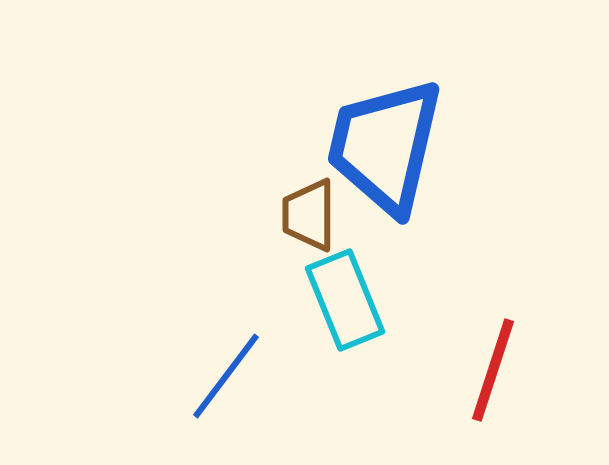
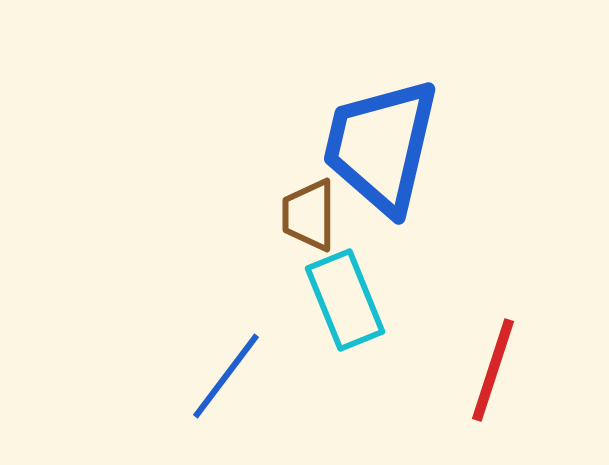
blue trapezoid: moved 4 px left
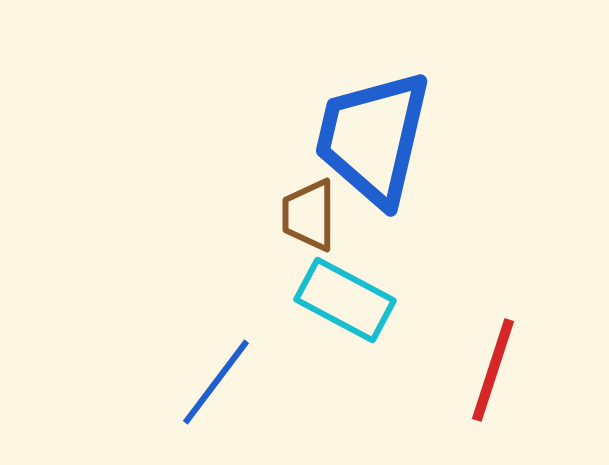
blue trapezoid: moved 8 px left, 8 px up
cyan rectangle: rotated 40 degrees counterclockwise
blue line: moved 10 px left, 6 px down
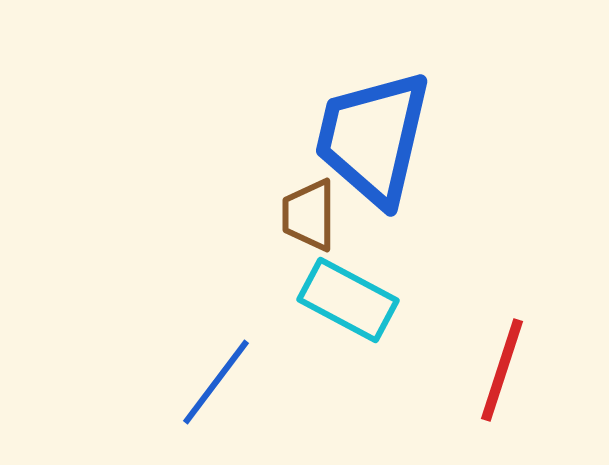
cyan rectangle: moved 3 px right
red line: moved 9 px right
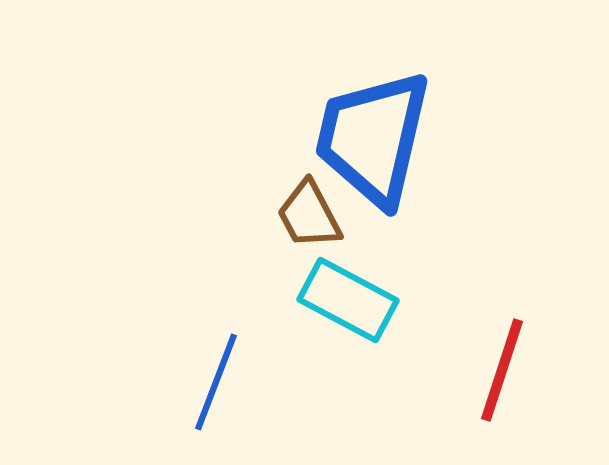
brown trapezoid: rotated 28 degrees counterclockwise
blue line: rotated 16 degrees counterclockwise
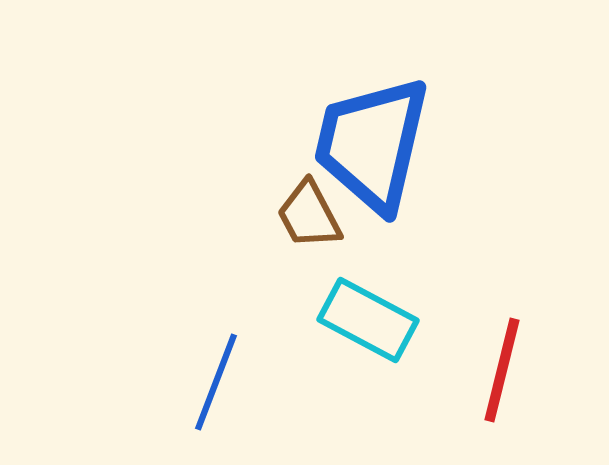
blue trapezoid: moved 1 px left, 6 px down
cyan rectangle: moved 20 px right, 20 px down
red line: rotated 4 degrees counterclockwise
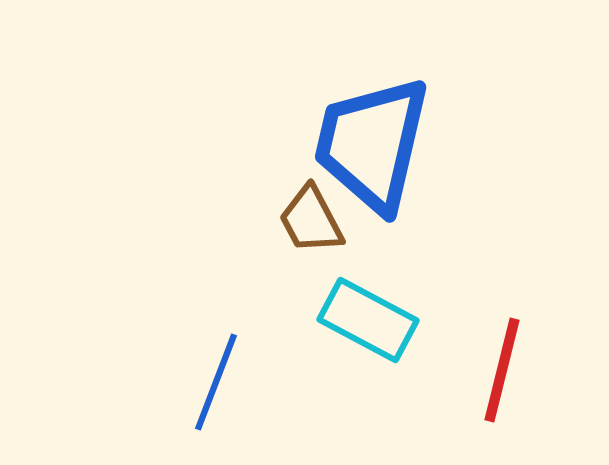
brown trapezoid: moved 2 px right, 5 px down
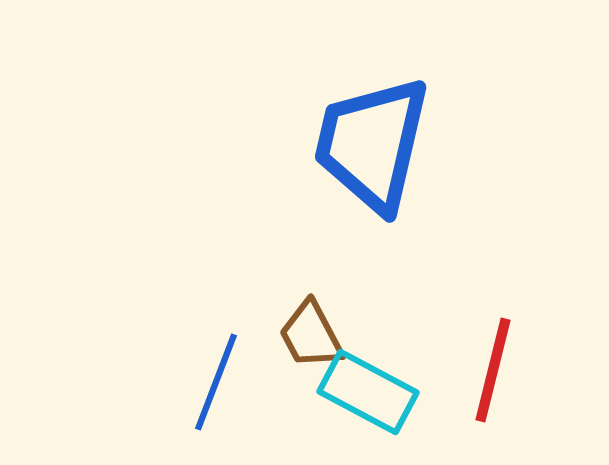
brown trapezoid: moved 115 px down
cyan rectangle: moved 72 px down
red line: moved 9 px left
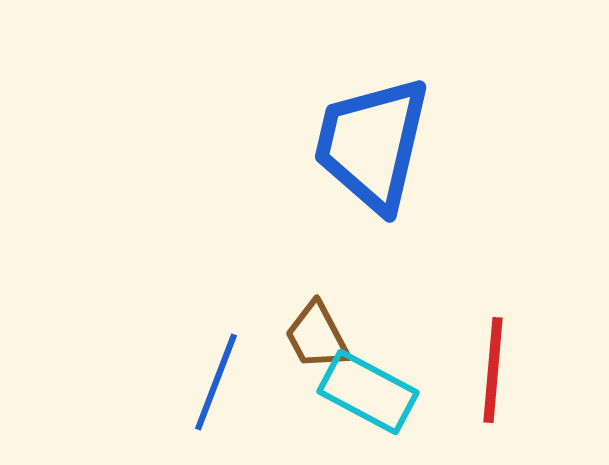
brown trapezoid: moved 6 px right, 1 px down
red line: rotated 9 degrees counterclockwise
